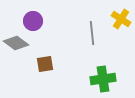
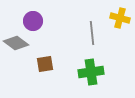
yellow cross: moved 1 px left, 1 px up; rotated 18 degrees counterclockwise
green cross: moved 12 px left, 7 px up
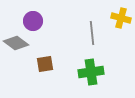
yellow cross: moved 1 px right
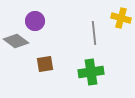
purple circle: moved 2 px right
gray line: moved 2 px right
gray diamond: moved 2 px up
